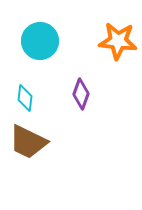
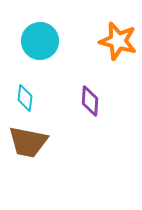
orange star: rotated 9 degrees clockwise
purple diamond: moved 9 px right, 7 px down; rotated 16 degrees counterclockwise
brown trapezoid: rotated 15 degrees counterclockwise
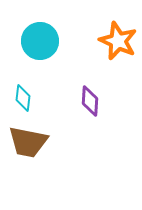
orange star: rotated 9 degrees clockwise
cyan diamond: moved 2 px left
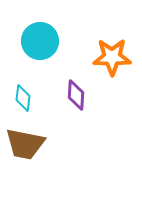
orange star: moved 6 px left, 16 px down; rotated 24 degrees counterclockwise
purple diamond: moved 14 px left, 6 px up
brown trapezoid: moved 3 px left, 2 px down
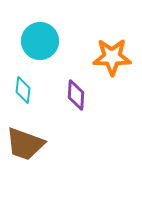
cyan diamond: moved 8 px up
brown trapezoid: rotated 9 degrees clockwise
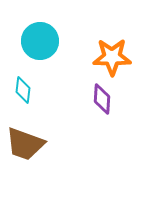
purple diamond: moved 26 px right, 4 px down
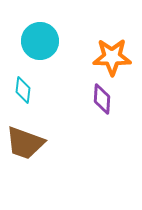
brown trapezoid: moved 1 px up
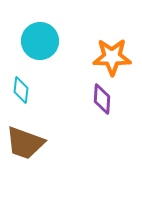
cyan diamond: moved 2 px left
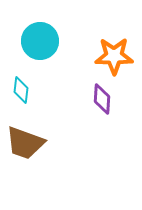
orange star: moved 2 px right, 1 px up
